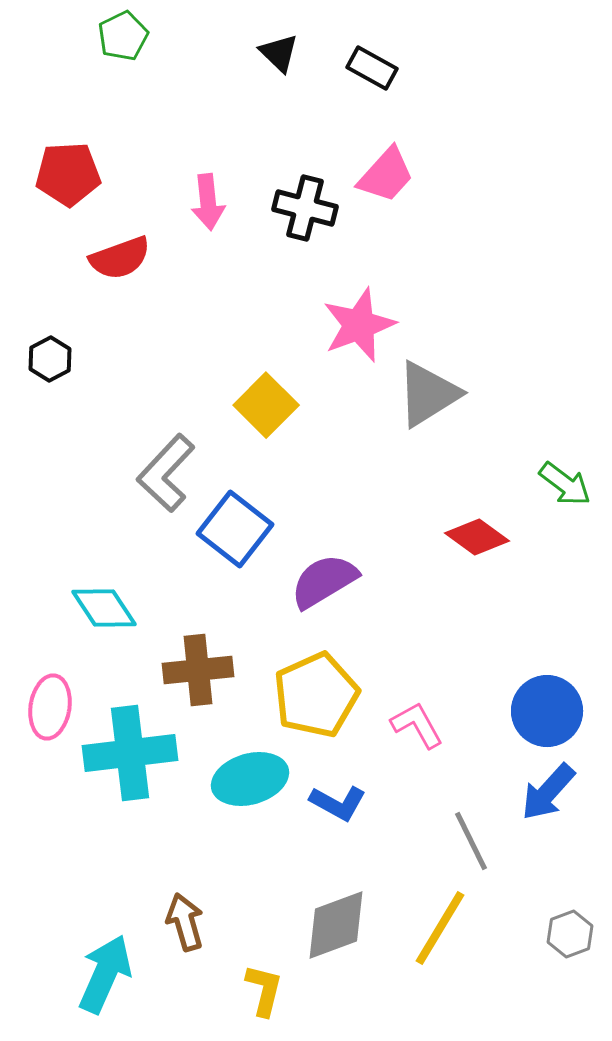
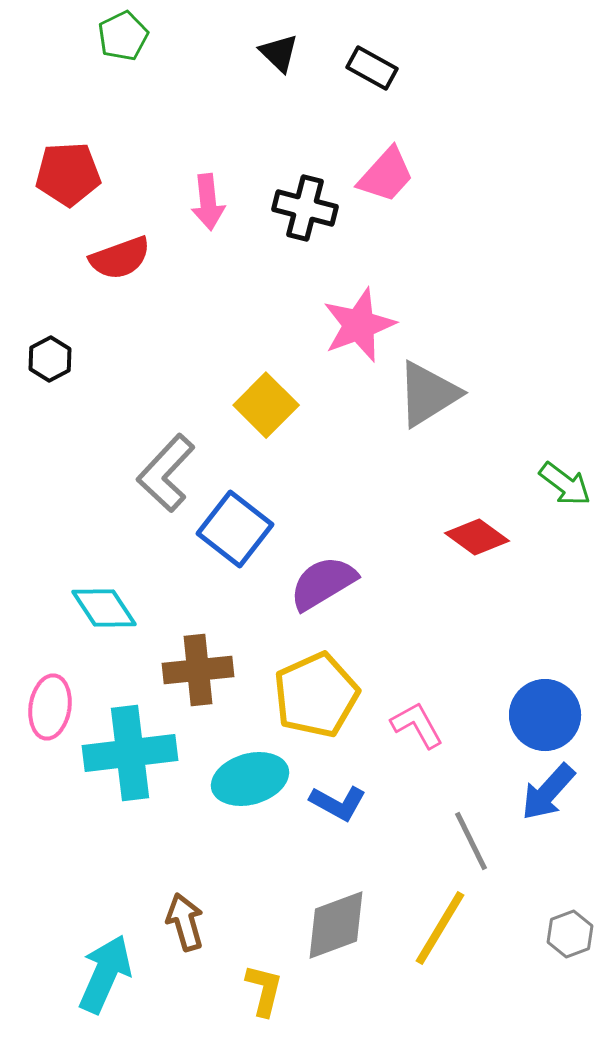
purple semicircle: moved 1 px left, 2 px down
blue circle: moved 2 px left, 4 px down
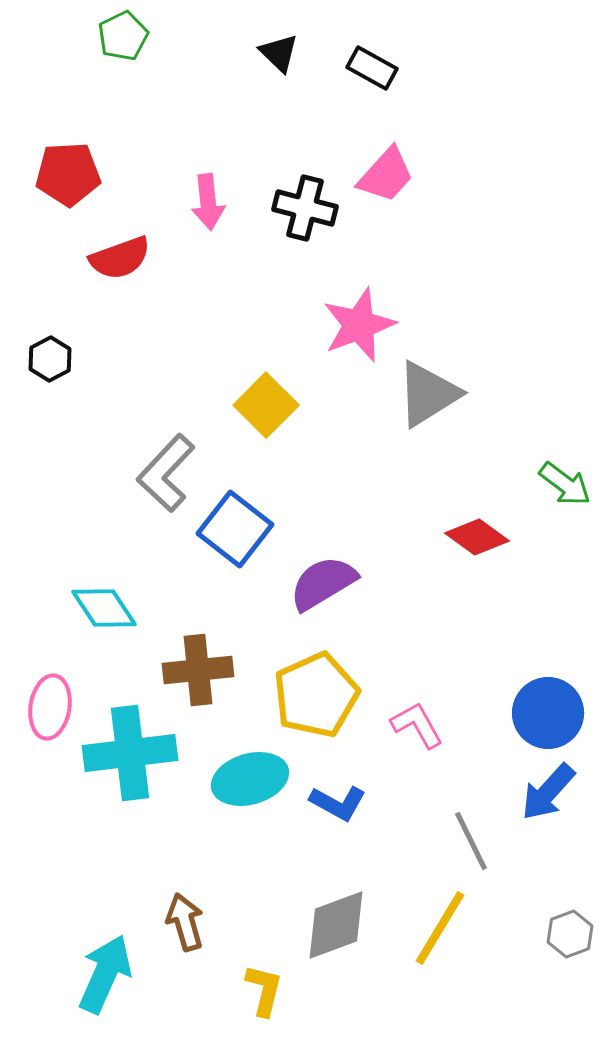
blue circle: moved 3 px right, 2 px up
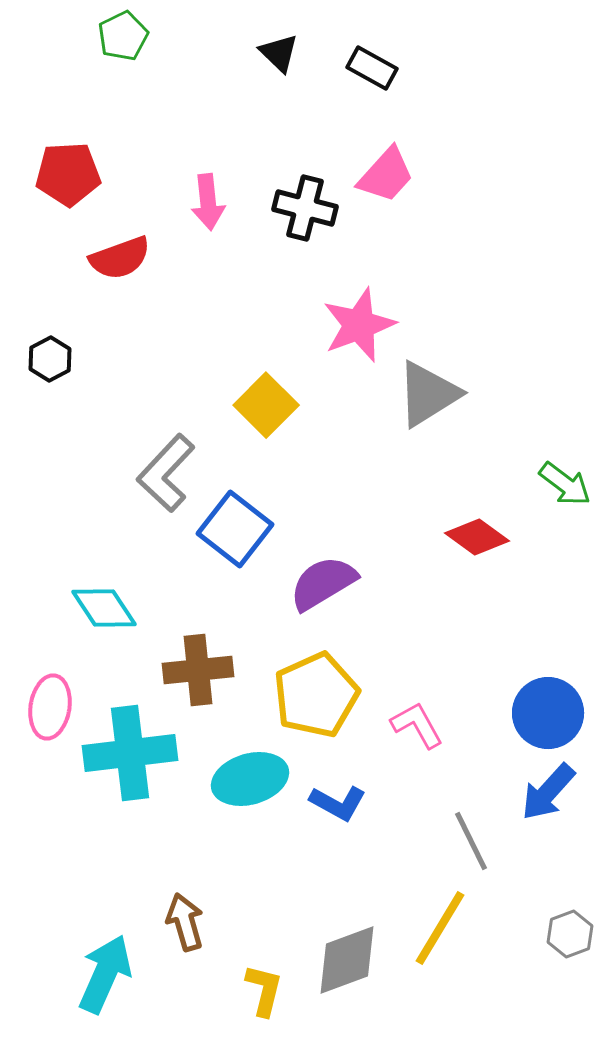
gray diamond: moved 11 px right, 35 px down
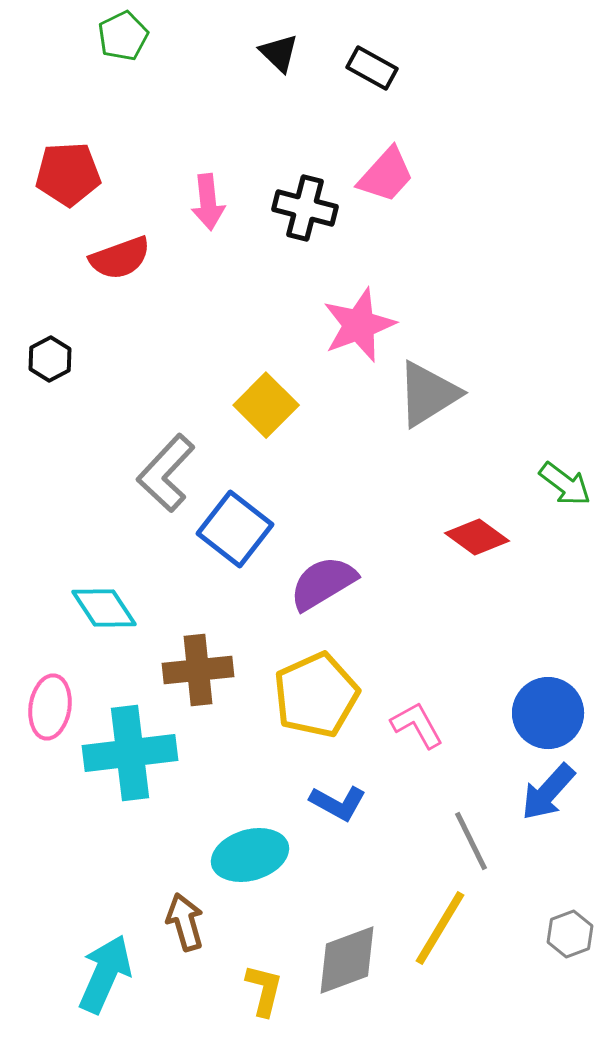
cyan ellipse: moved 76 px down
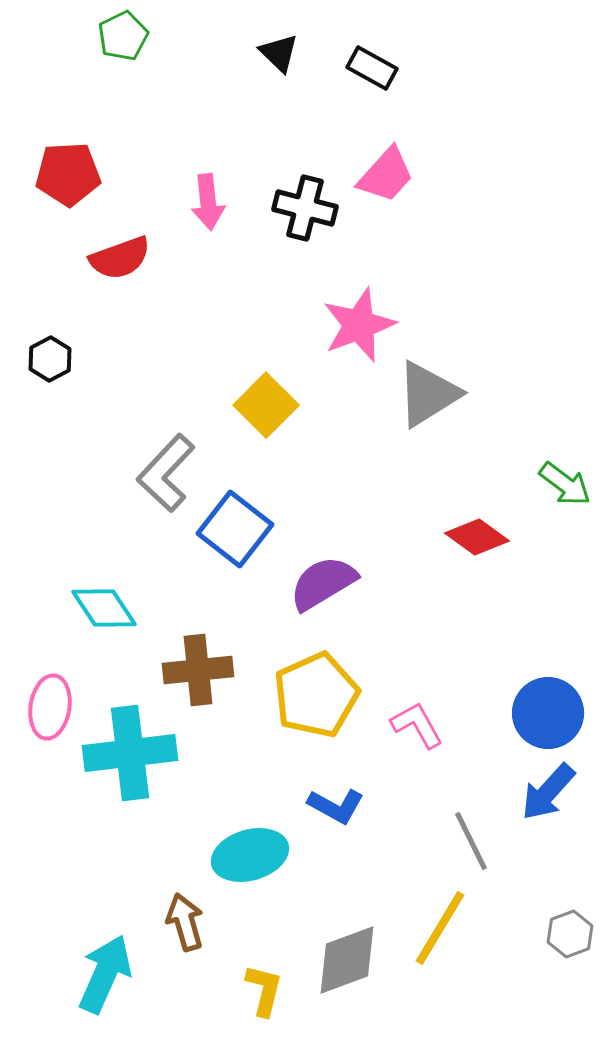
blue L-shape: moved 2 px left, 3 px down
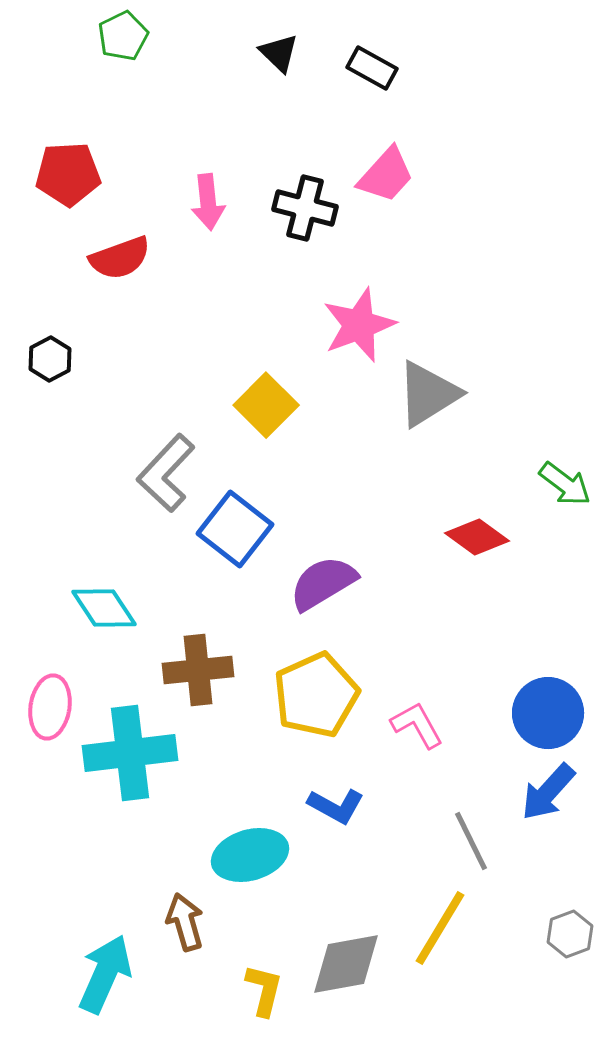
gray diamond: moved 1 px left, 4 px down; rotated 10 degrees clockwise
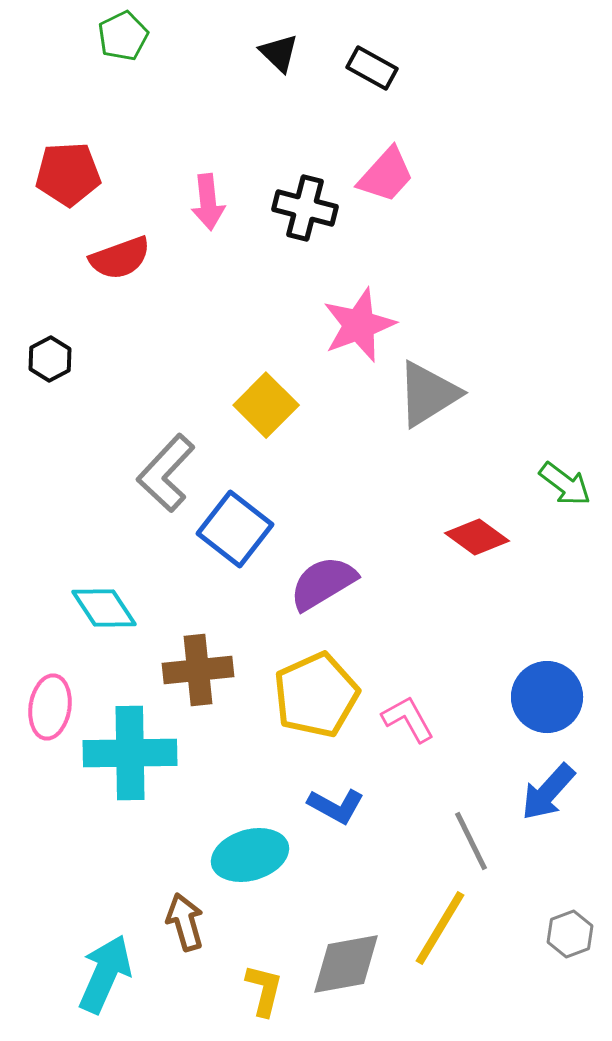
blue circle: moved 1 px left, 16 px up
pink L-shape: moved 9 px left, 6 px up
cyan cross: rotated 6 degrees clockwise
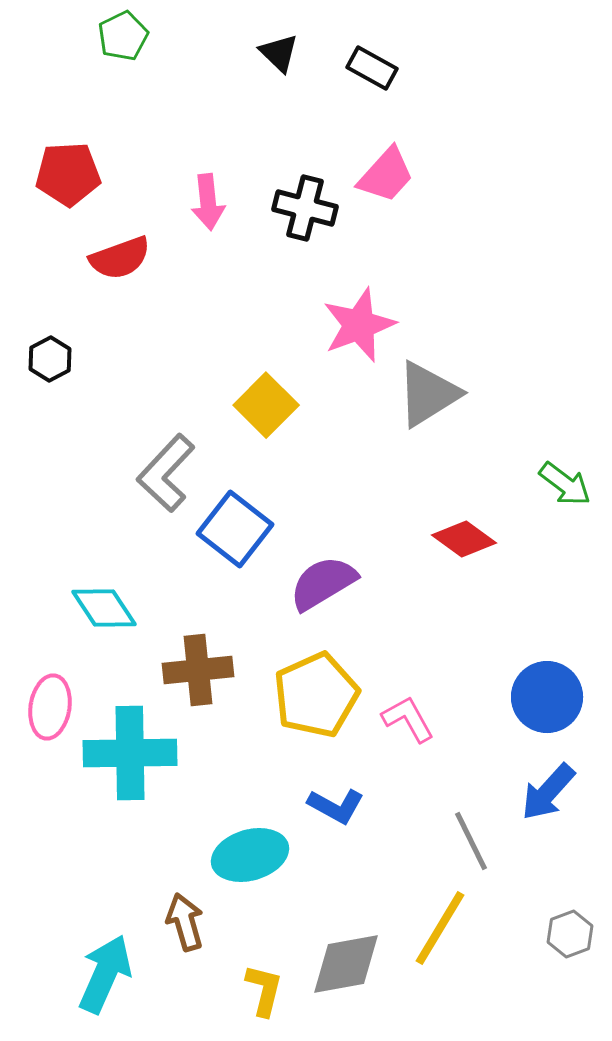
red diamond: moved 13 px left, 2 px down
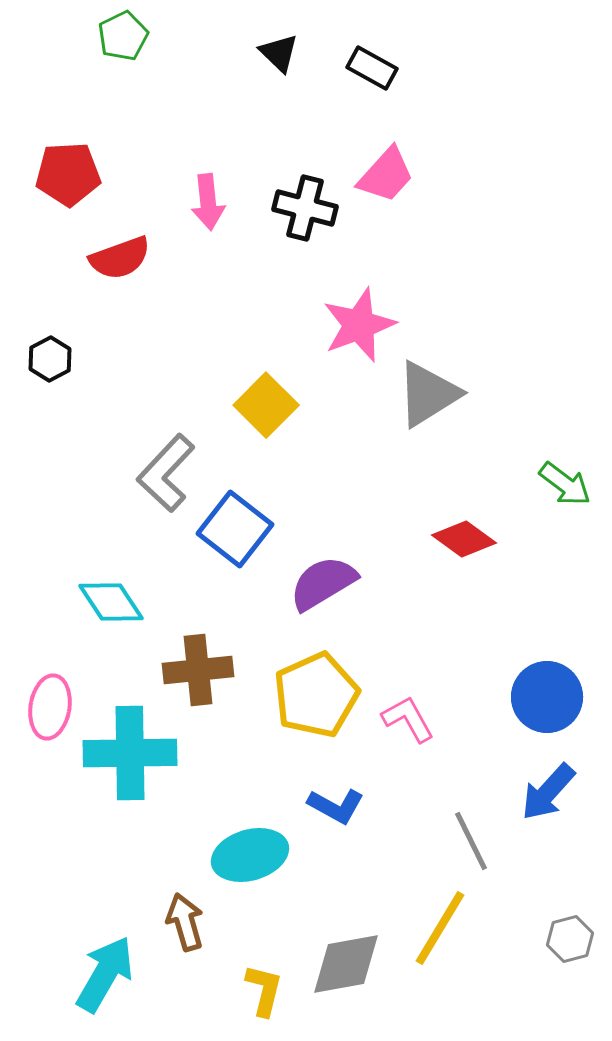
cyan diamond: moved 7 px right, 6 px up
gray hexagon: moved 5 px down; rotated 6 degrees clockwise
cyan arrow: rotated 6 degrees clockwise
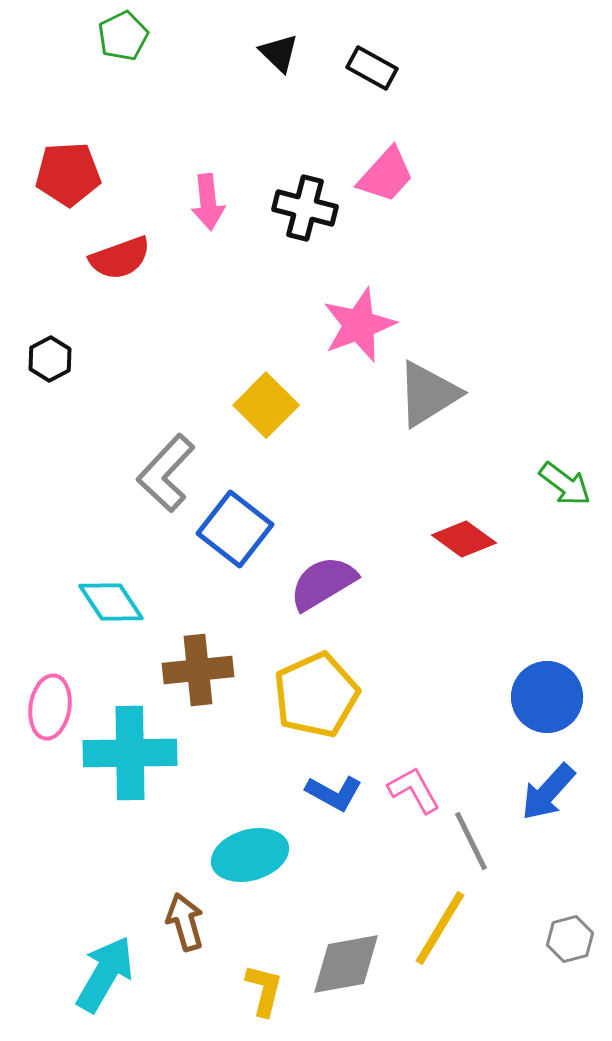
pink L-shape: moved 6 px right, 71 px down
blue L-shape: moved 2 px left, 13 px up
